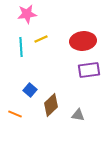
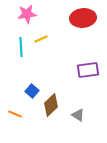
red ellipse: moved 23 px up
purple rectangle: moved 1 px left
blue square: moved 2 px right, 1 px down
gray triangle: rotated 24 degrees clockwise
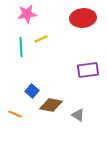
brown diamond: rotated 55 degrees clockwise
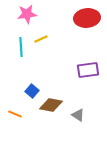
red ellipse: moved 4 px right
